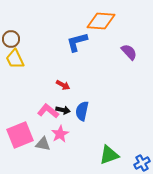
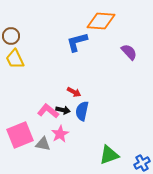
brown circle: moved 3 px up
red arrow: moved 11 px right, 7 px down
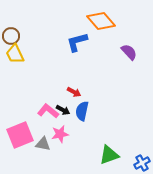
orange diamond: rotated 44 degrees clockwise
yellow trapezoid: moved 5 px up
black arrow: rotated 16 degrees clockwise
pink star: rotated 18 degrees clockwise
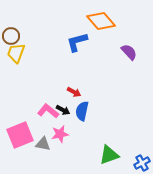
yellow trapezoid: moved 1 px right, 1 px up; rotated 45 degrees clockwise
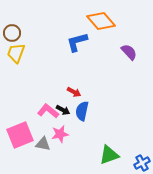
brown circle: moved 1 px right, 3 px up
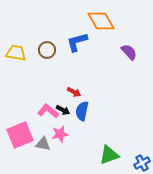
orange diamond: rotated 12 degrees clockwise
brown circle: moved 35 px right, 17 px down
yellow trapezoid: rotated 80 degrees clockwise
